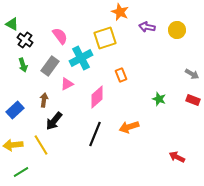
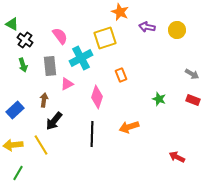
gray rectangle: rotated 42 degrees counterclockwise
pink diamond: rotated 30 degrees counterclockwise
black line: moved 3 px left; rotated 20 degrees counterclockwise
green line: moved 3 px left, 1 px down; rotated 28 degrees counterclockwise
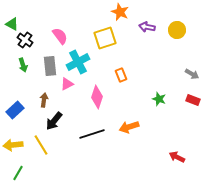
cyan cross: moved 3 px left, 4 px down
black line: rotated 70 degrees clockwise
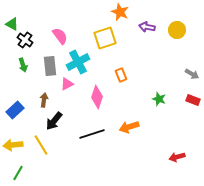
red arrow: rotated 42 degrees counterclockwise
